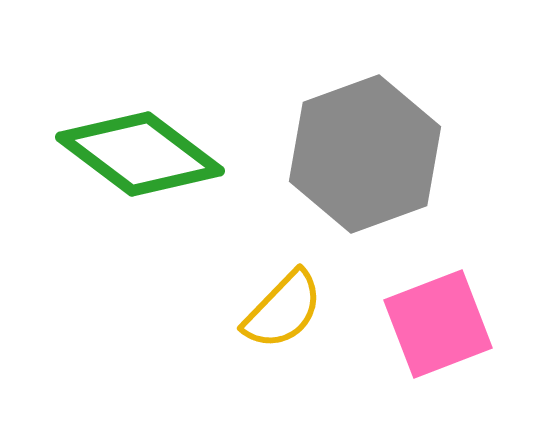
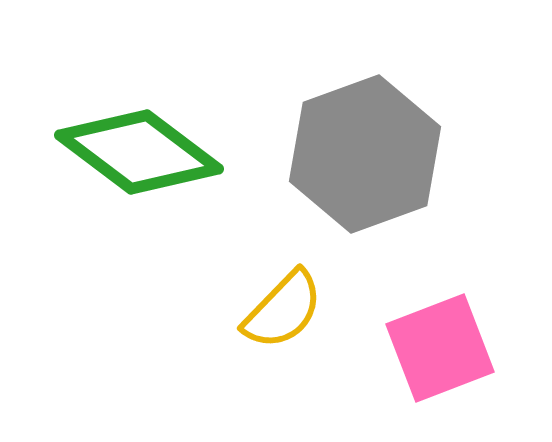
green diamond: moved 1 px left, 2 px up
pink square: moved 2 px right, 24 px down
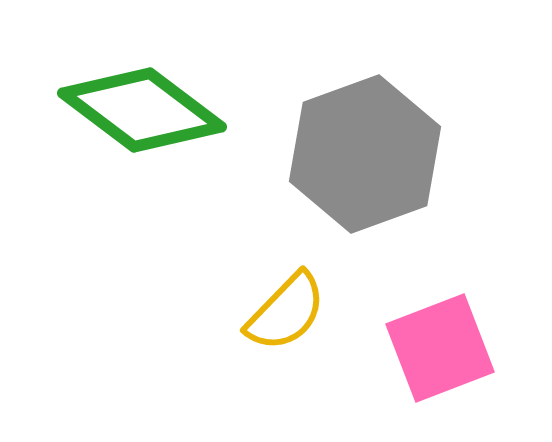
green diamond: moved 3 px right, 42 px up
yellow semicircle: moved 3 px right, 2 px down
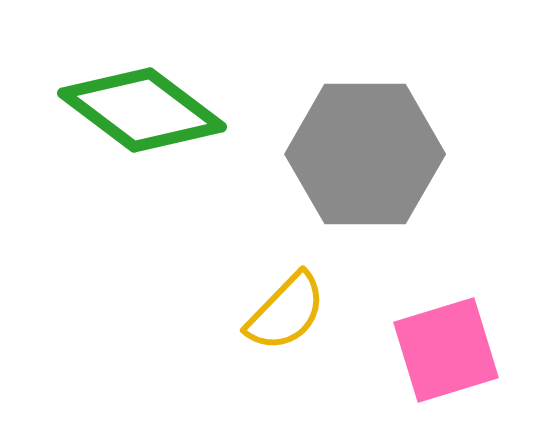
gray hexagon: rotated 20 degrees clockwise
pink square: moved 6 px right, 2 px down; rotated 4 degrees clockwise
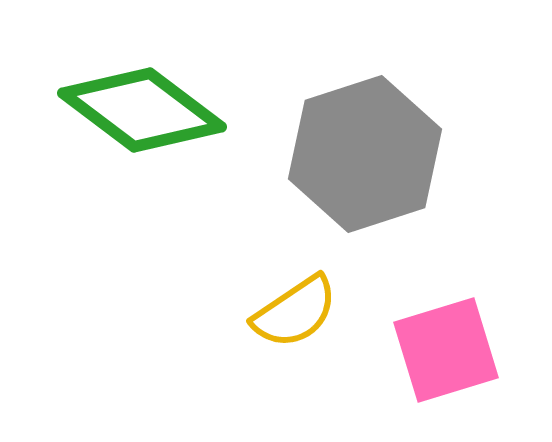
gray hexagon: rotated 18 degrees counterclockwise
yellow semicircle: moved 9 px right; rotated 12 degrees clockwise
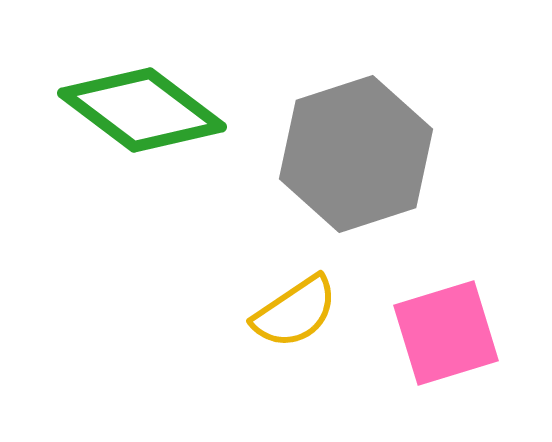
gray hexagon: moved 9 px left
pink square: moved 17 px up
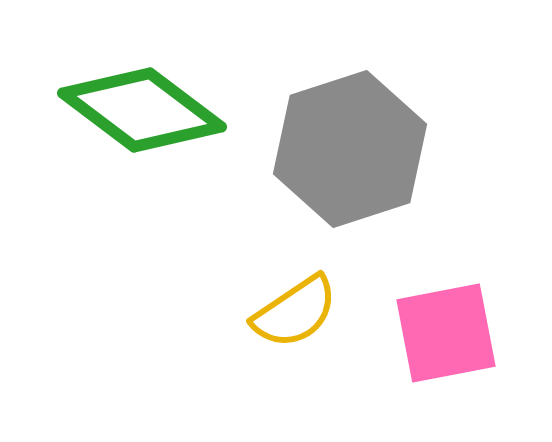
gray hexagon: moved 6 px left, 5 px up
pink square: rotated 6 degrees clockwise
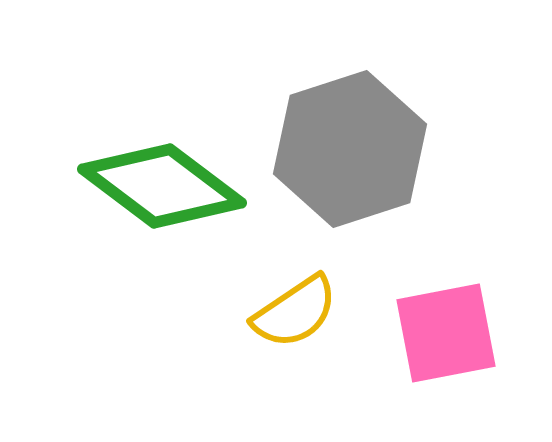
green diamond: moved 20 px right, 76 px down
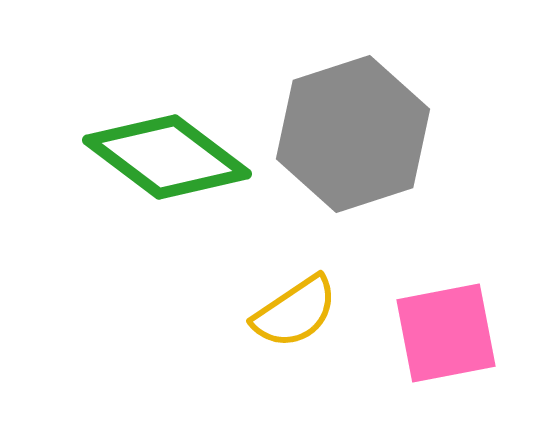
gray hexagon: moved 3 px right, 15 px up
green diamond: moved 5 px right, 29 px up
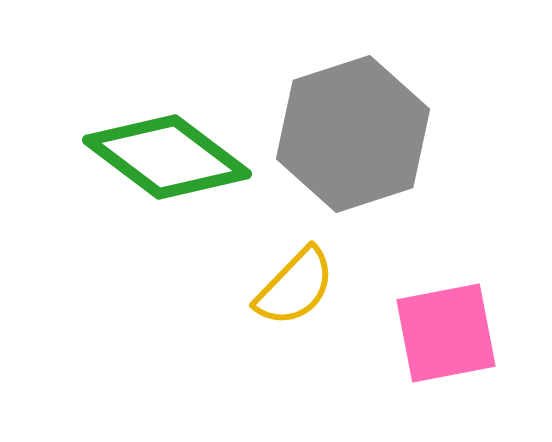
yellow semicircle: moved 25 px up; rotated 12 degrees counterclockwise
